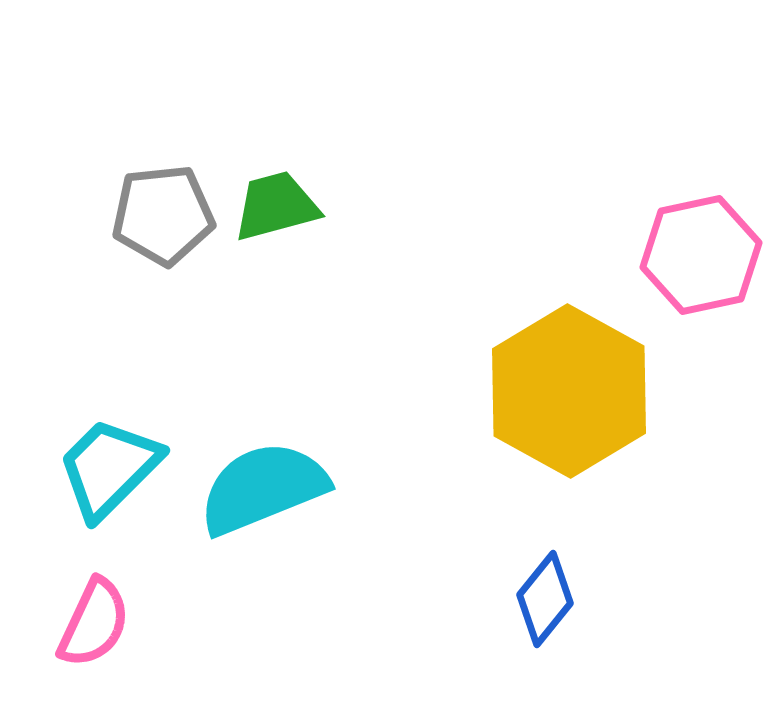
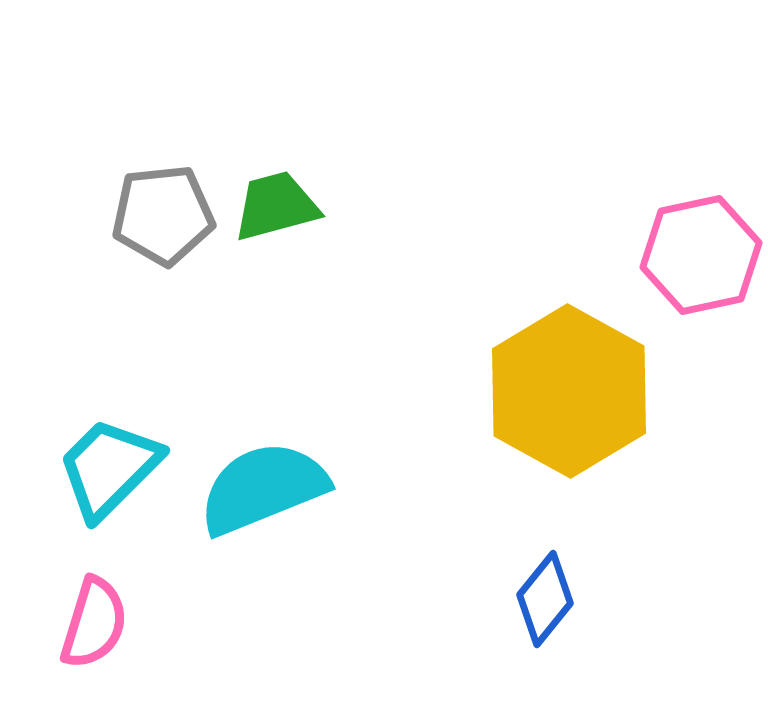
pink semicircle: rotated 8 degrees counterclockwise
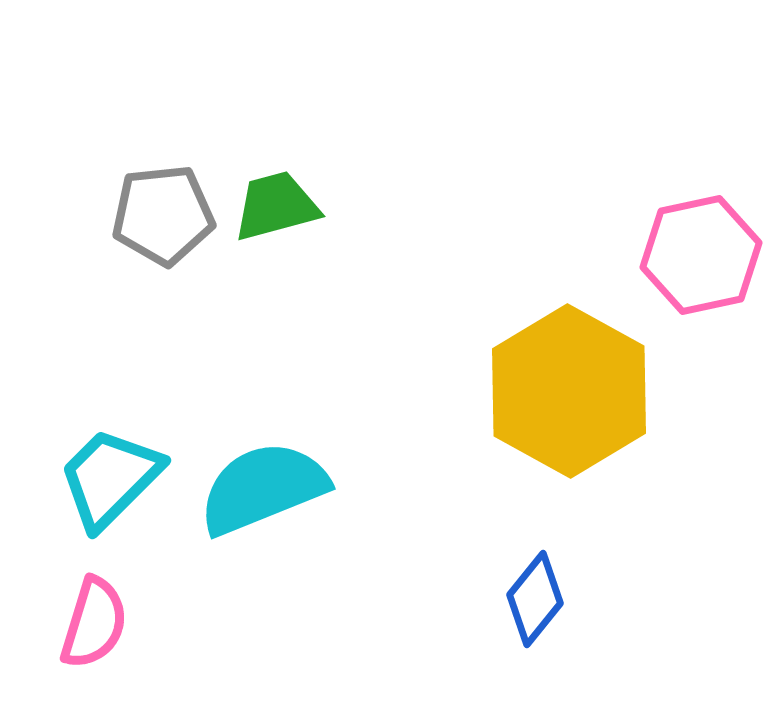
cyan trapezoid: moved 1 px right, 10 px down
blue diamond: moved 10 px left
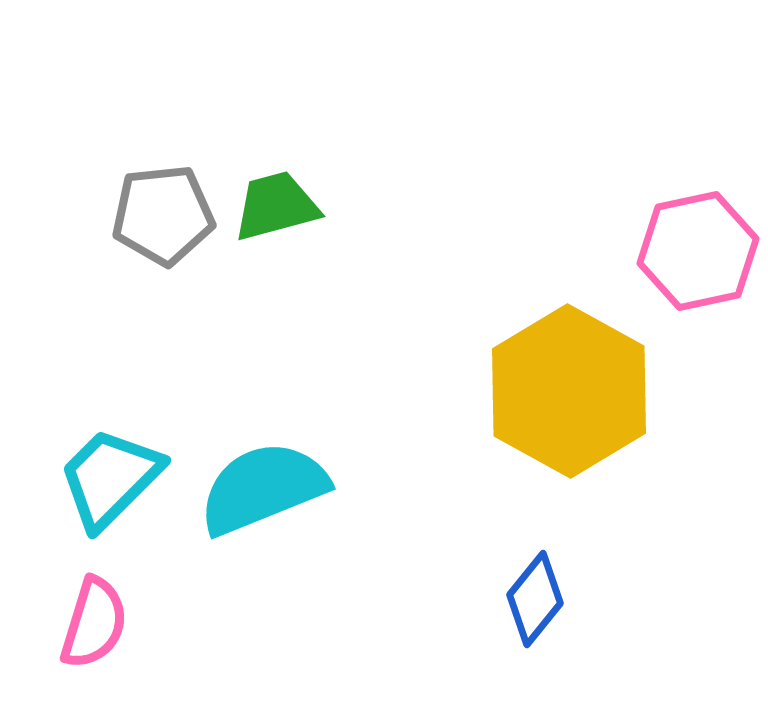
pink hexagon: moved 3 px left, 4 px up
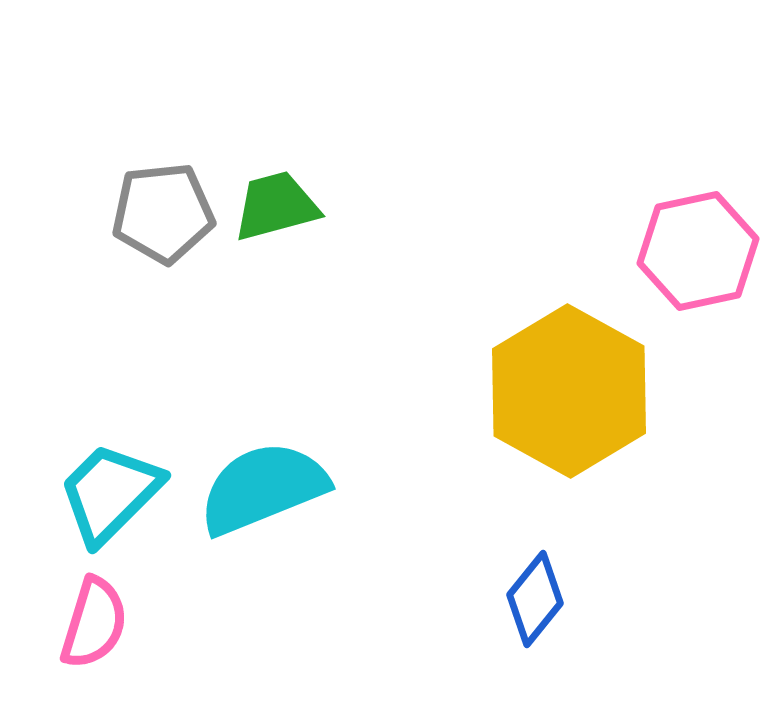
gray pentagon: moved 2 px up
cyan trapezoid: moved 15 px down
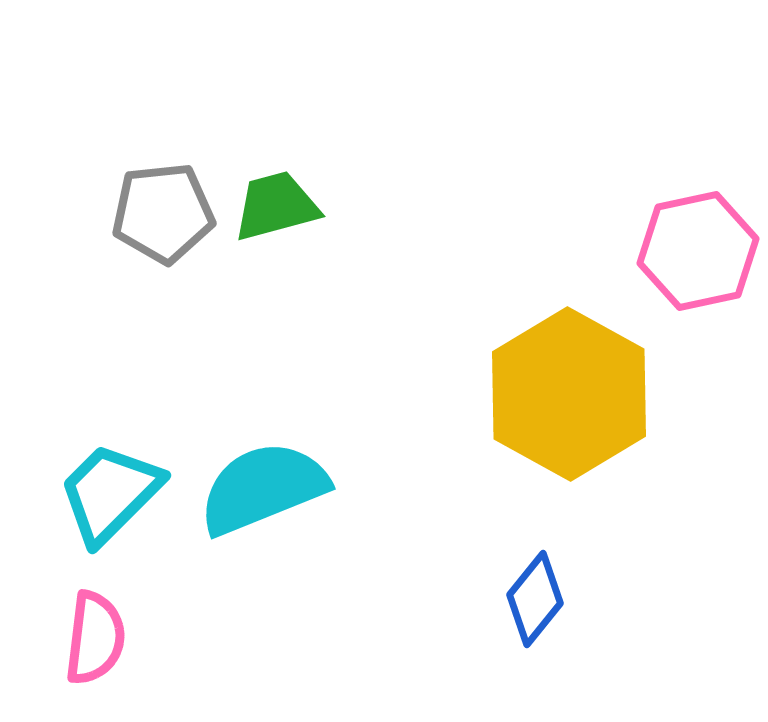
yellow hexagon: moved 3 px down
pink semicircle: moved 1 px right, 15 px down; rotated 10 degrees counterclockwise
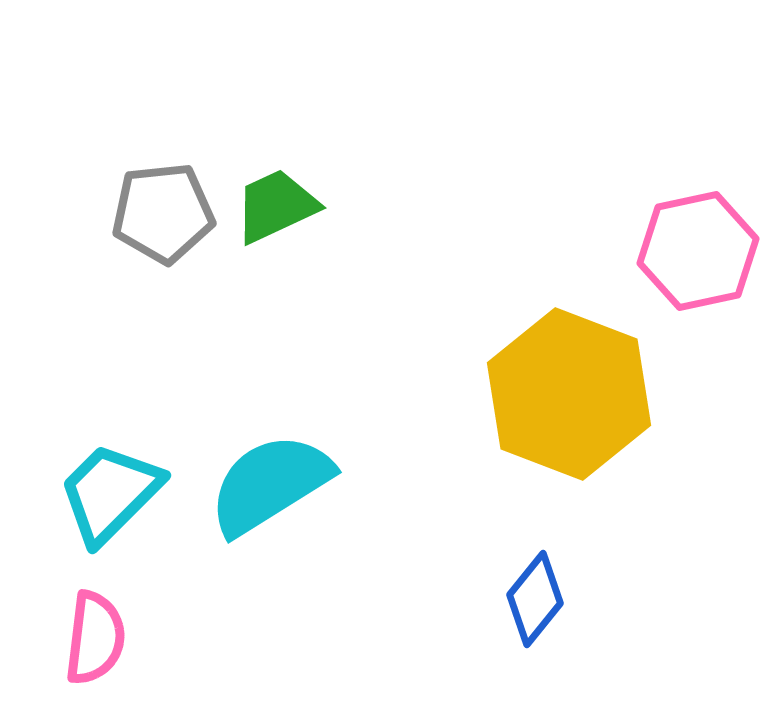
green trapezoid: rotated 10 degrees counterclockwise
yellow hexagon: rotated 8 degrees counterclockwise
cyan semicircle: moved 7 px right, 4 px up; rotated 10 degrees counterclockwise
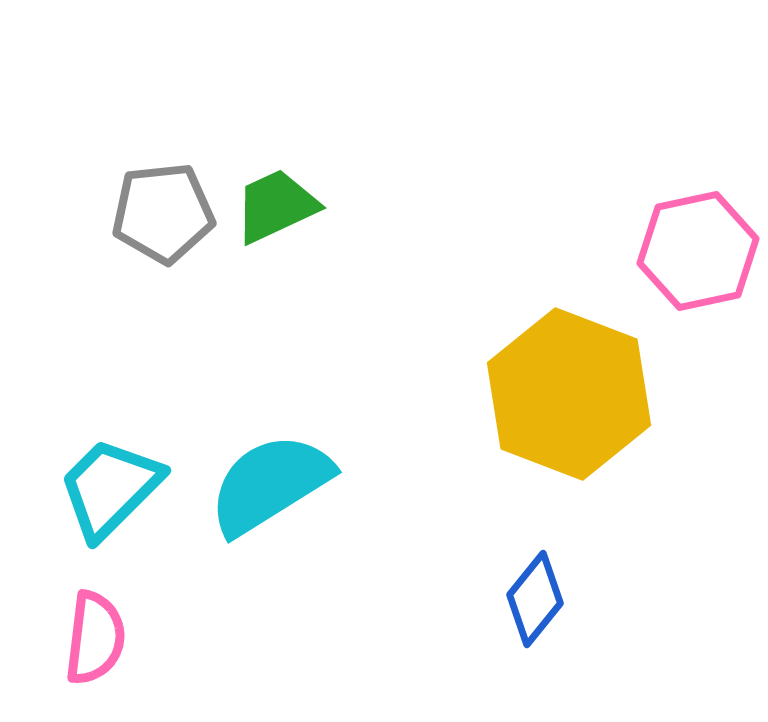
cyan trapezoid: moved 5 px up
